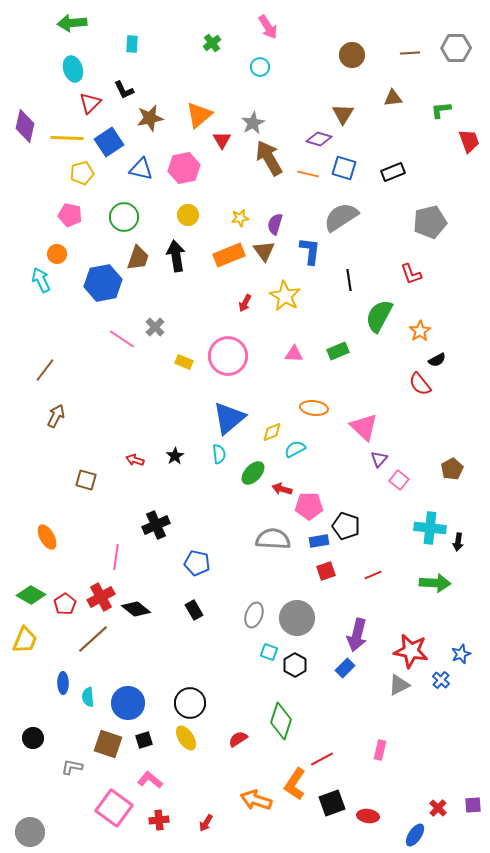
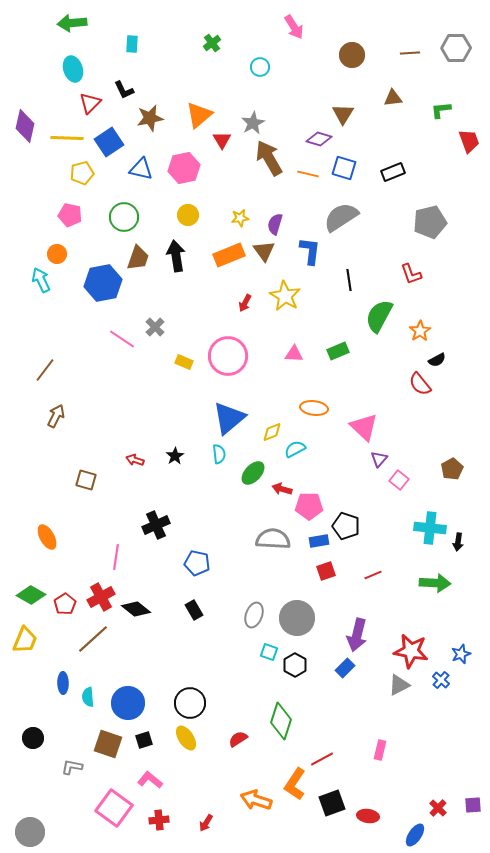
pink arrow at (268, 27): moved 26 px right
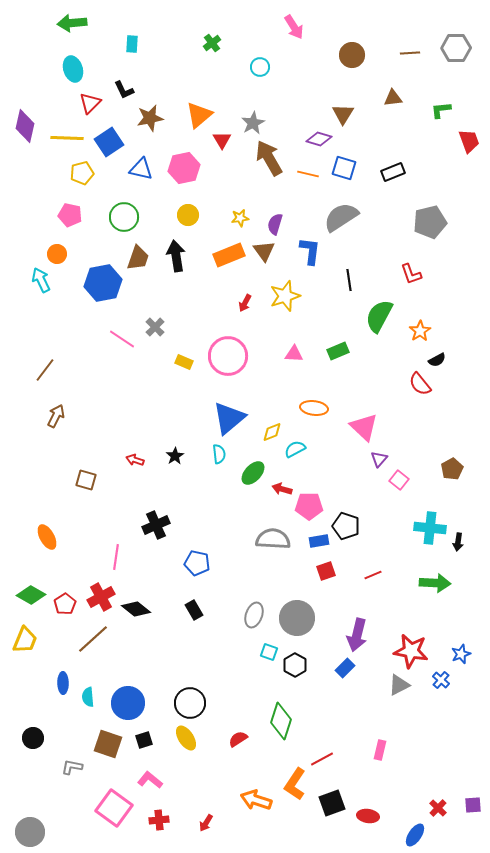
yellow star at (285, 296): rotated 24 degrees clockwise
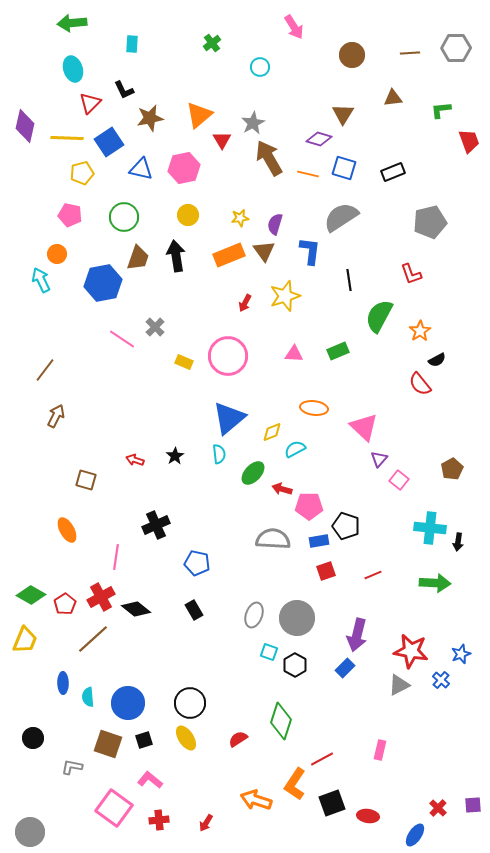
orange ellipse at (47, 537): moved 20 px right, 7 px up
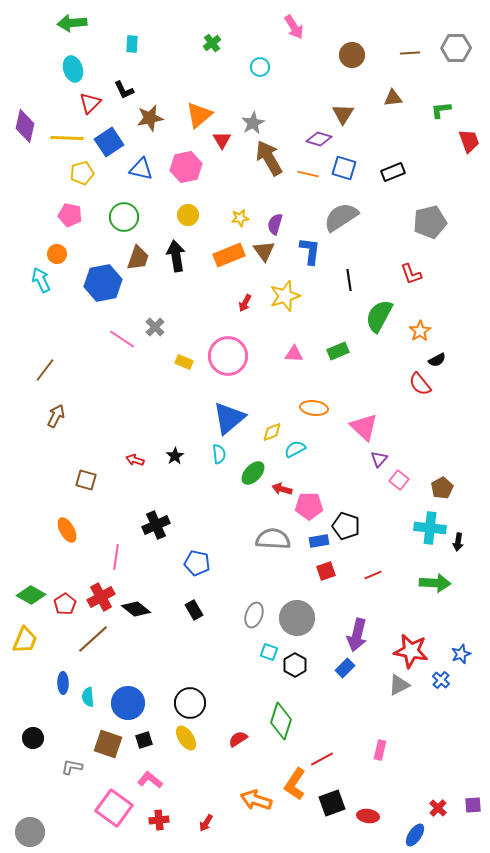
pink hexagon at (184, 168): moved 2 px right, 1 px up
brown pentagon at (452, 469): moved 10 px left, 19 px down
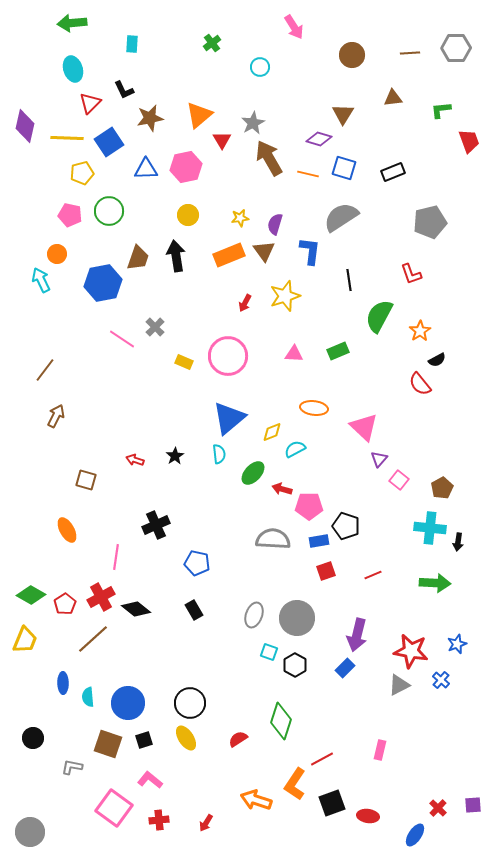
blue triangle at (141, 169): moved 5 px right; rotated 15 degrees counterclockwise
green circle at (124, 217): moved 15 px left, 6 px up
blue star at (461, 654): moved 4 px left, 10 px up
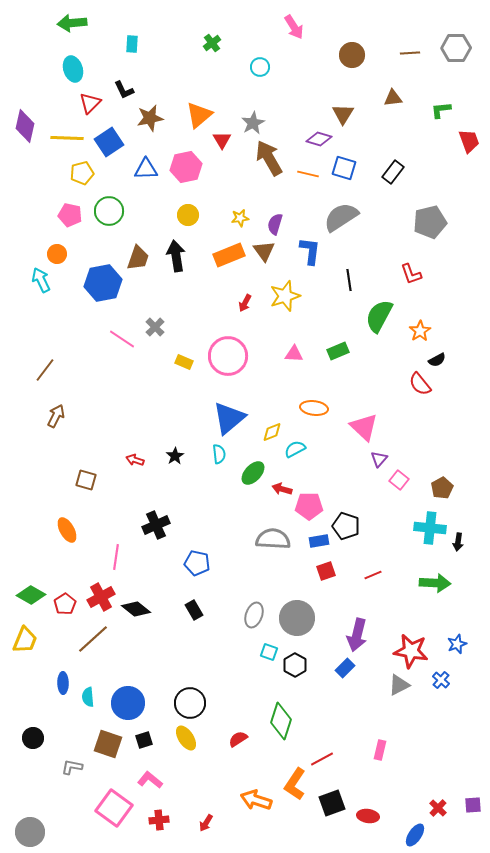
black rectangle at (393, 172): rotated 30 degrees counterclockwise
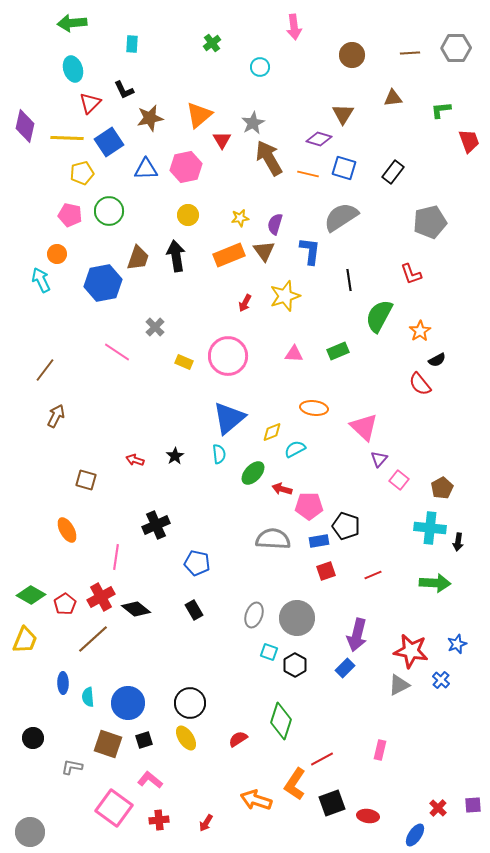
pink arrow at (294, 27): rotated 25 degrees clockwise
pink line at (122, 339): moved 5 px left, 13 px down
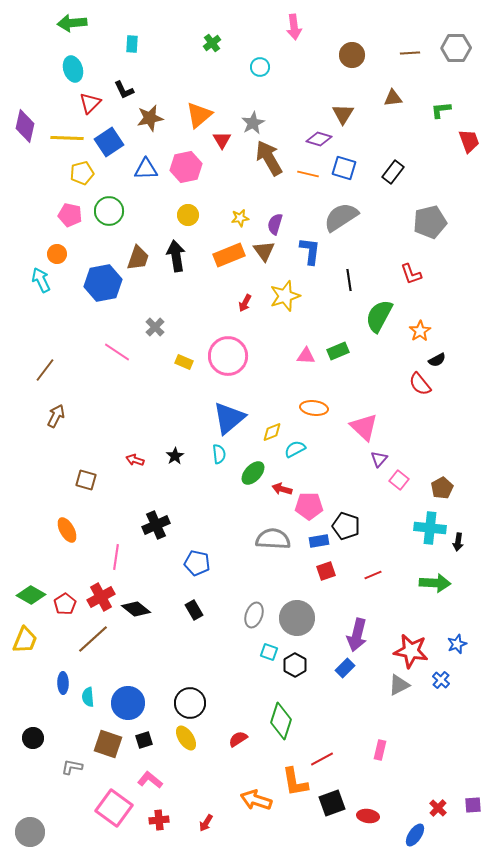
pink triangle at (294, 354): moved 12 px right, 2 px down
orange L-shape at (295, 784): moved 2 px up; rotated 44 degrees counterclockwise
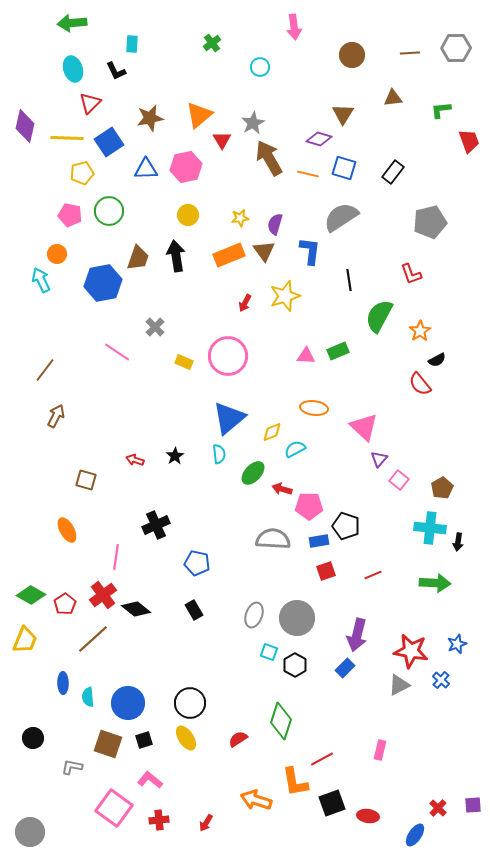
black L-shape at (124, 90): moved 8 px left, 19 px up
red cross at (101, 597): moved 2 px right, 2 px up; rotated 8 degrees counterclockwise
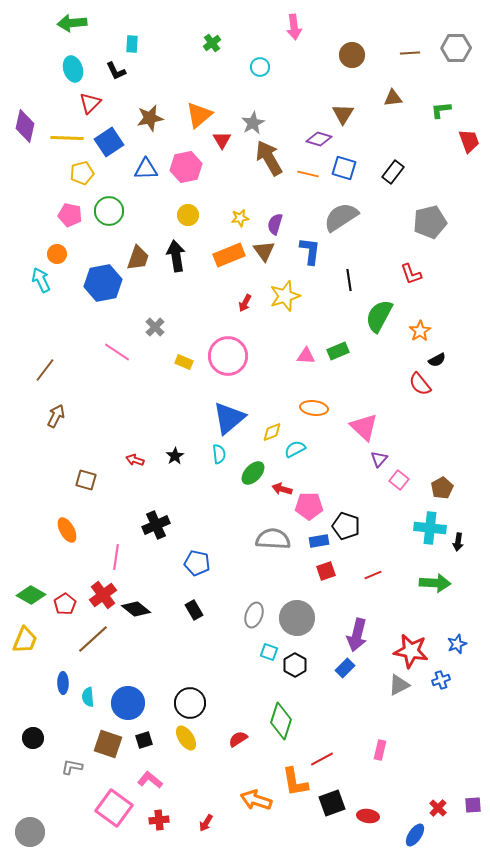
blue cross at (441, 680): rotated 30 degrees clockwise
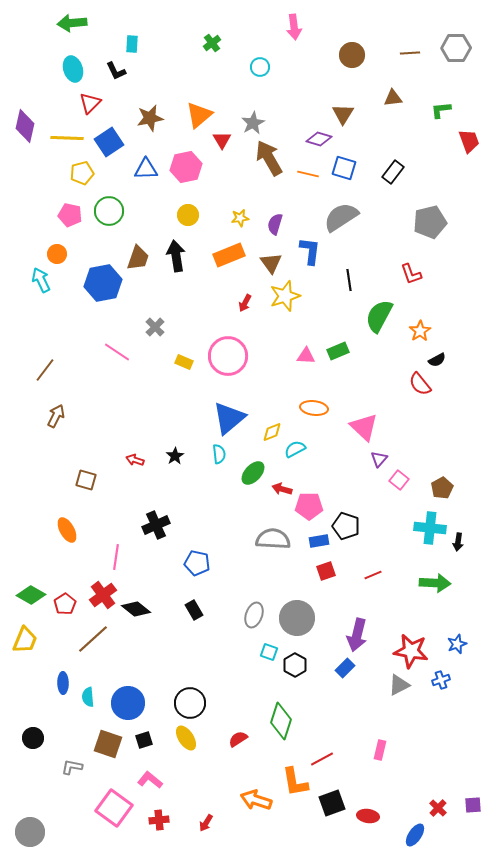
brown triangle at (264, 251): moved 7 px right, 12 px down
